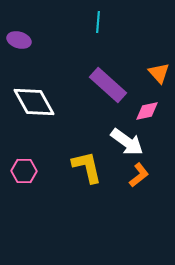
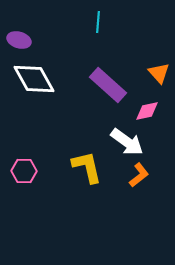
white diamond: moved 23 px up
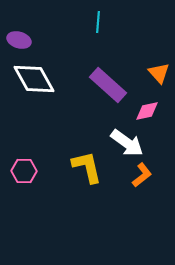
white arrow: moved 1 px down
orange L-shape: moved 3 px right
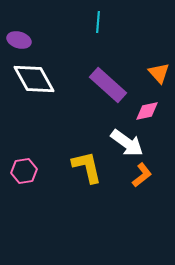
pink hexagon: rotated 10 degrees counterclockwise
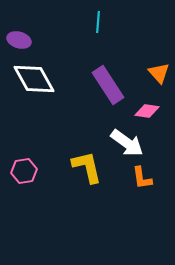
purple rectangle: rotated 15 degrees clockwise
pink diamond: rotated 20 degrees clockwise
orange L-shape: moved 3 px down; rotated 120 degrees clockwise
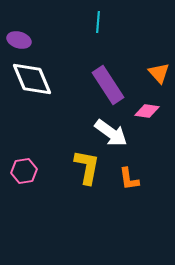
white diamond: moved 2 px left; rotated 6 degrees clockwise
white arrow: moved 16 px left, 10 px up
yellow L-shape: rotated 24 degrees clockwise
orange L-shape: moved 13 px left, 1 px down
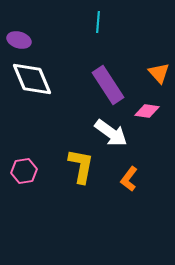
yellow L-shape: moved 6 px left, 1 px up
orange L-shape: rotated 45 degrees clockwise
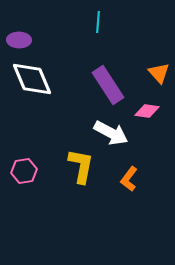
purple ellipse: rotated 15 degrees counterclockwise
white arrow: rotated 8 degrees counterclockwise
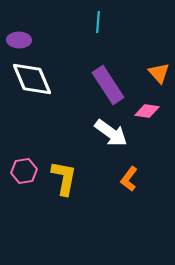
white arrow: rotated 8 degrees clockwise
yellow L-shape: moved 17 px left, 12 px down
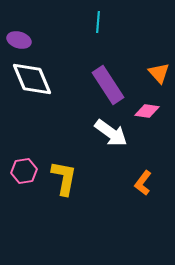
purple ellipse: rotated 15 degrees clockwise
orange L-shape: moved 14 px right, 4 px down
